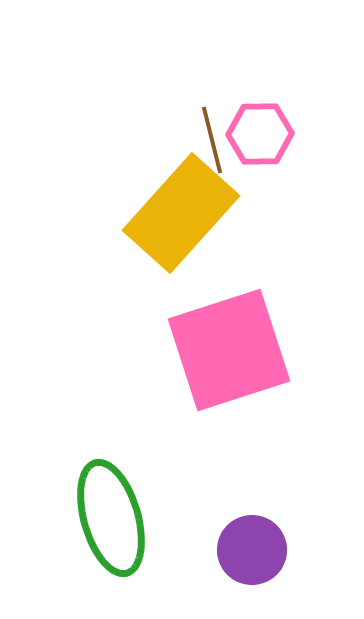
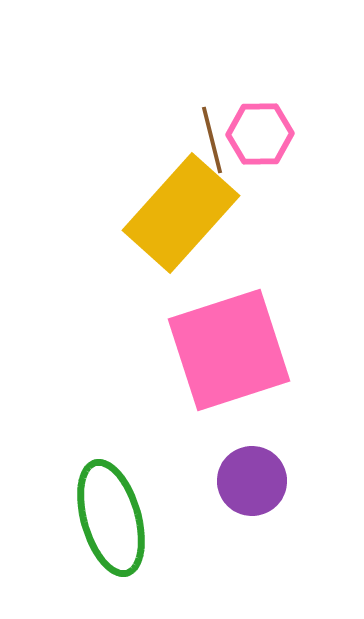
purple circle: moved 69 px up
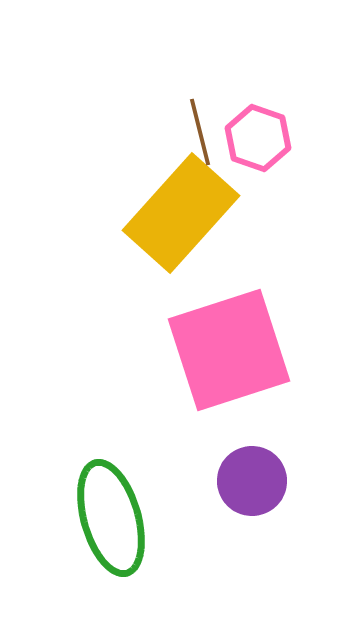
pink hexagon: moved 2 px left, 4 px down; rotated 20 degrees clockwise
brown line: moved 12 px left, 8 px up
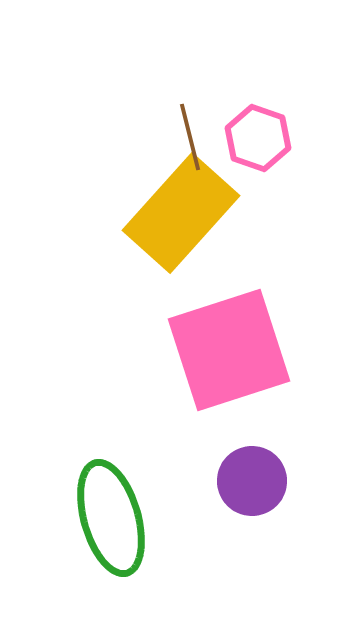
brown line: moved 10 px left, 5 px down
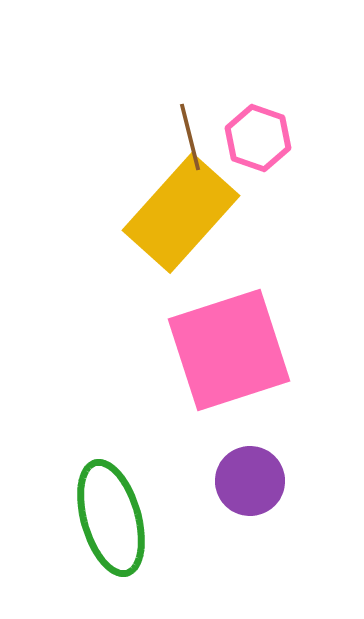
purple circle: moved 2 px left
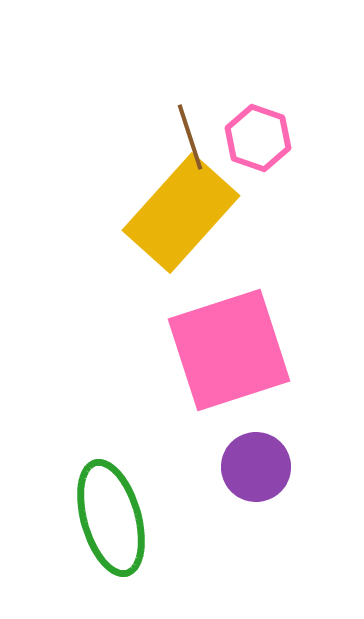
brown line: rotated 4 degrees counterclockwise
purple circle: moved 6 px right, 14 px up
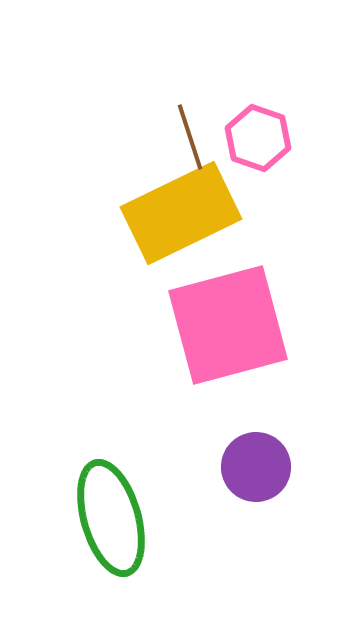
yellow rectangle: rotated 22 degrees clockwise
pink square: moved 1 px left, 25 px up; rotated 3 degrees clockwise
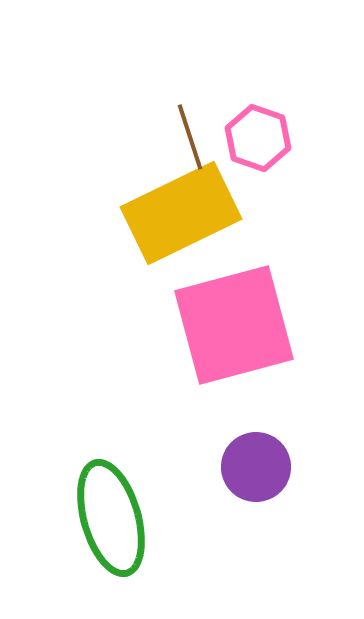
pink square: moved 6 px right
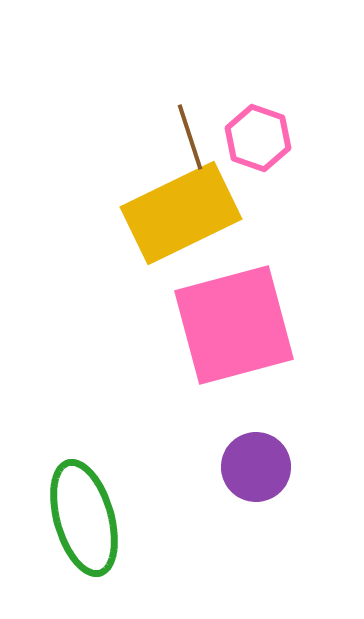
green ellipse: moved 27 px left
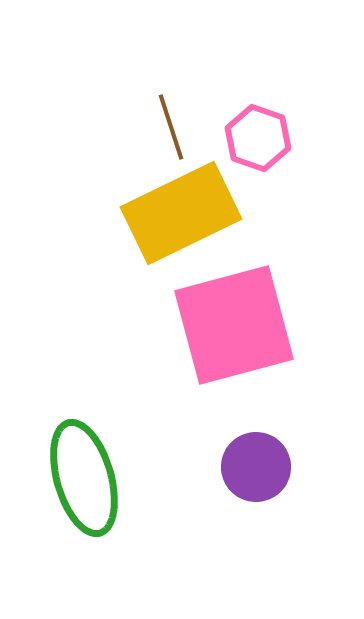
brown line: moved 19 px left, 10 px up
green ellipse: moved 40 px up
